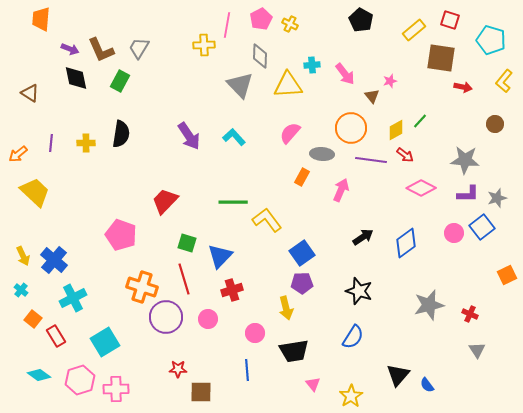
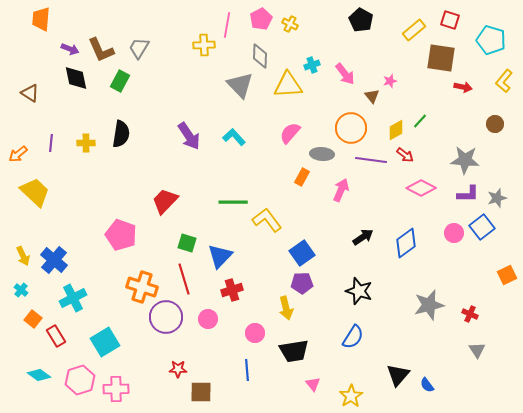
cyan cross at (312, 65): rotated 14 degrees counterclockwise
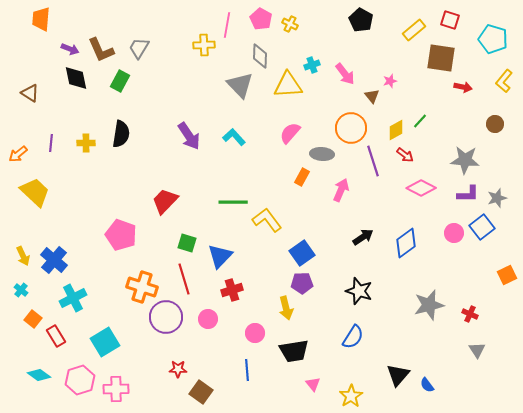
pink pentagon at (261, 19): rotated 15 degrees counterclockwise
cyan pentagon at (491, 40): moved 2 px right, 1 px up
purple line at (371, 160): moved 2 px right, 1 px down; rotated 64 degrees clockwise
brown square at (201, 392): rotated 35 degrees clockwise
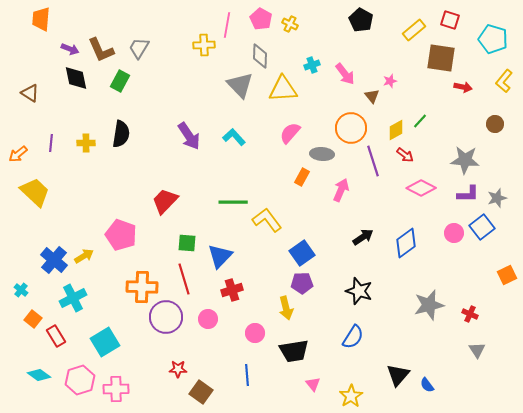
yellow triangle at (288, 85): moved 5 px left, 4 px down
green square at (187, 243): rotated 12 degrees counterclockwise
yellow arrow at (23, 256): moved 61 px right; rotated 96 degrees counterclockwise
orange cross at (142, 287): rotated 16 degrees counterclockwise
blue line at (247, 370): moved 5 px down
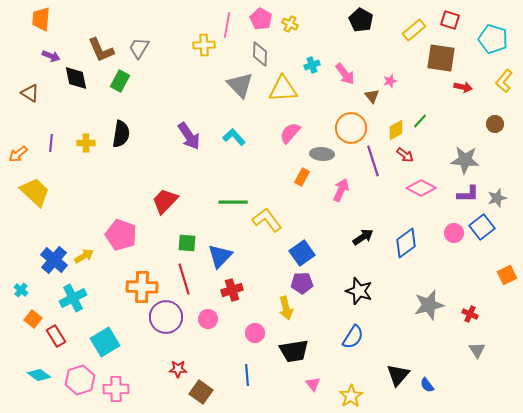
purple arrow at (70, 49): moved 19 px left, 7 px down
gray diamond at (260, 56): moved 2 px up
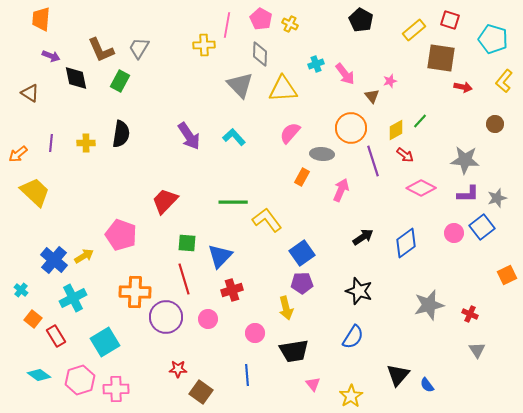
cyan cross at (312, 65): moved 4 px right, 1 px up
orange cross at (142, 287): moved 7 px left, 5 px down
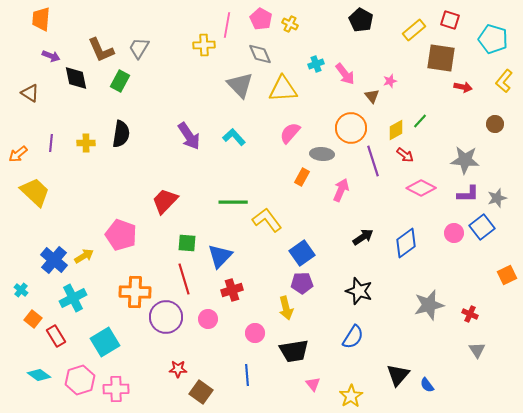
gray diamond at (260, 54): rotated 25 degrees counterclockwise
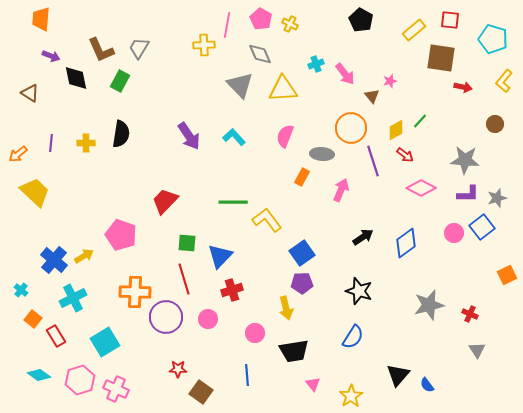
red square at (450, 20): rotated 12 degrees counterclockwise
pink semicircle at (290, 133): moved 5 px left, 3 px down; rotated 20 degrees counterclockwise
pink cross at (116, 389): rotated 25 degrees clockwise
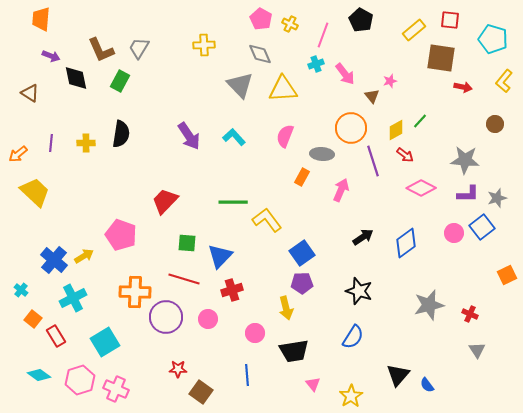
pink line at (227, 25): moved 96 px right, 10 px down; rotated 10 degrees clockwise
red line at (184, 279): rotated 56 degrees counterclockwise
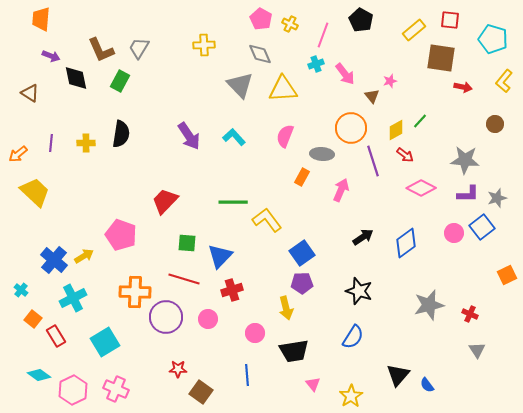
pink hexagon at (80, 380): moved 7 px left, 10 px down; rotated 8 degrees counterclockwise
